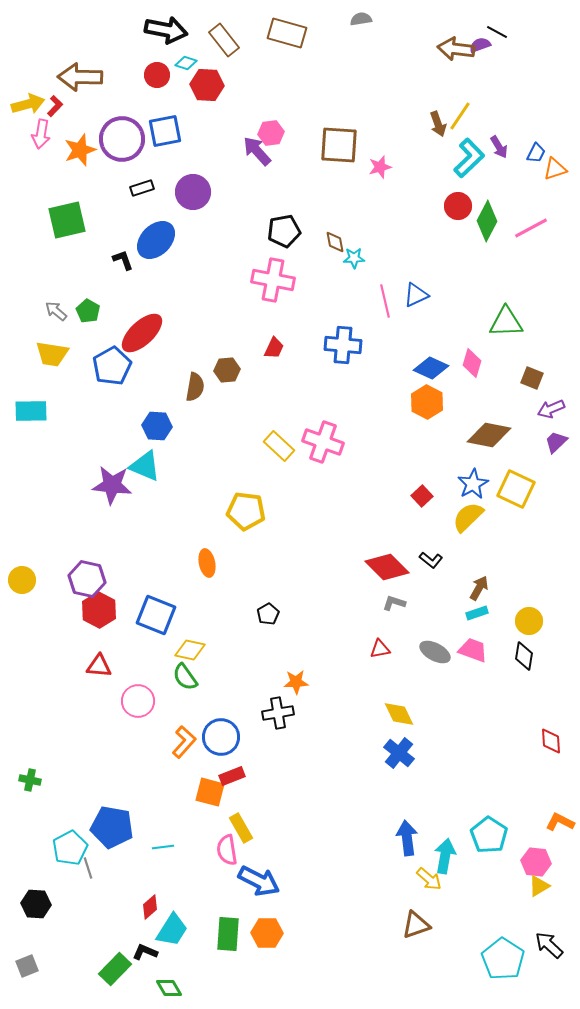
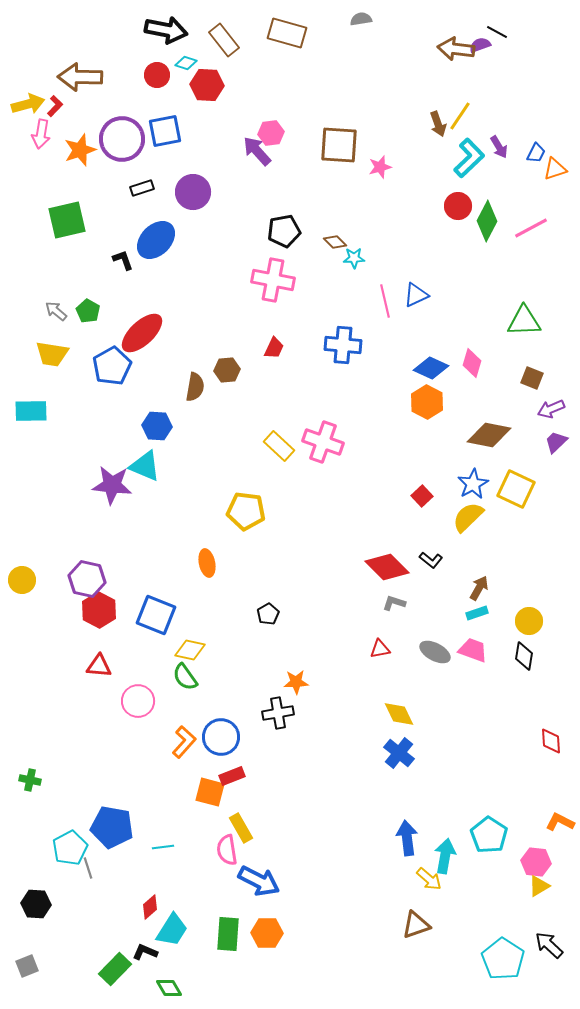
brown diamond at (335, 242): rotated 35 degrees counterclockwise
green triangle at (506, 322): moved 18 px right, 1 px up
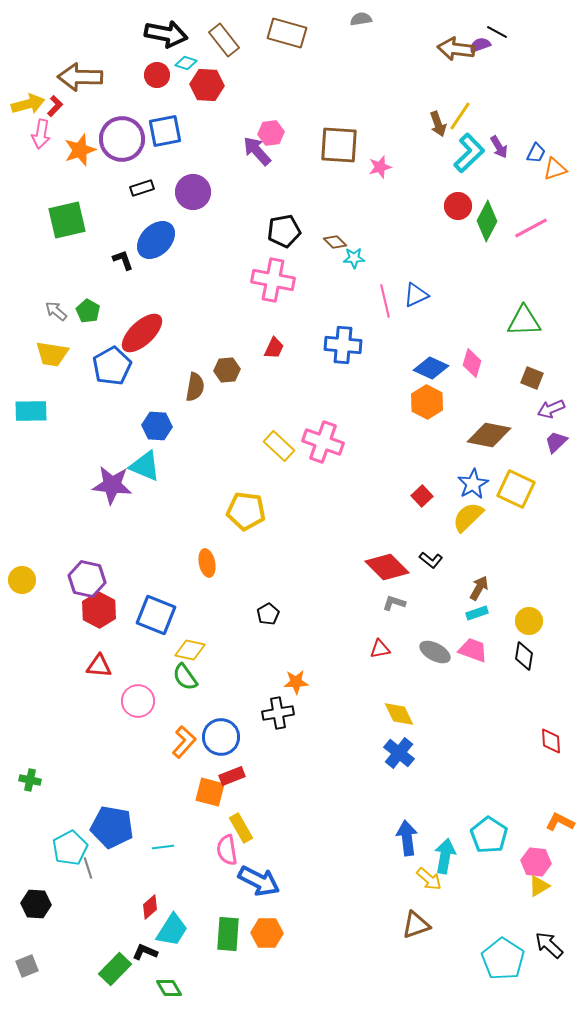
black arrow at (166, 30): moved 4 px down
cyan L-shape at (469, 158): moved 5 px up
